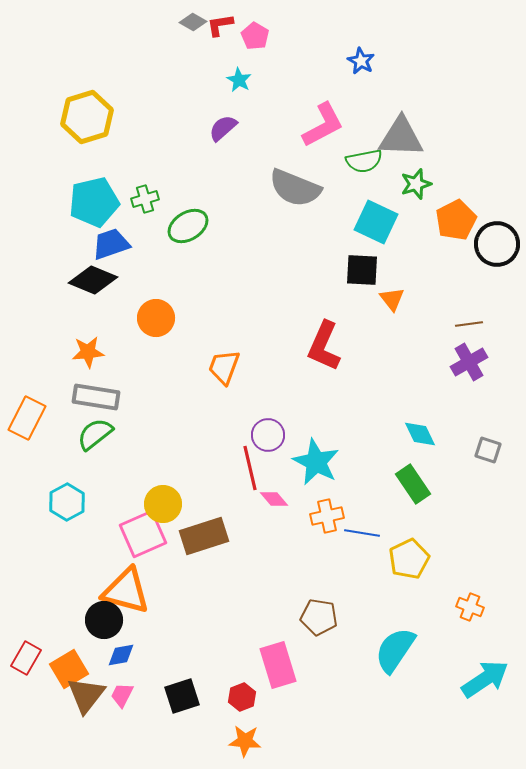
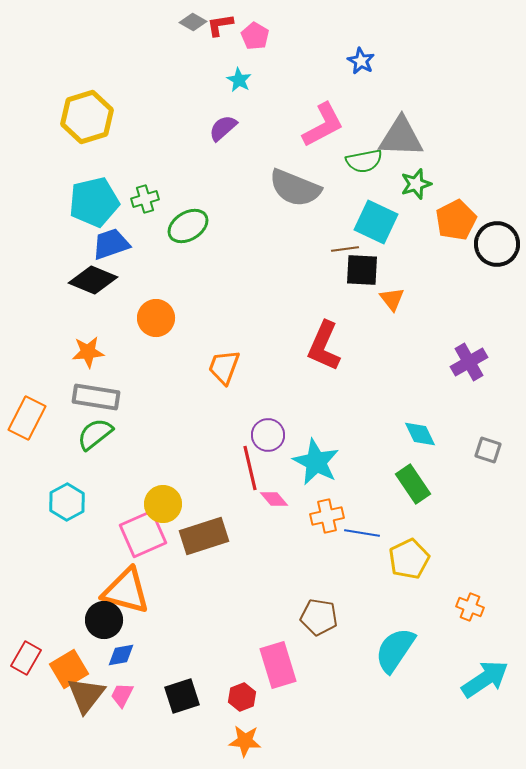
brown line at (469, 324): moved 124 px left, 75 px up
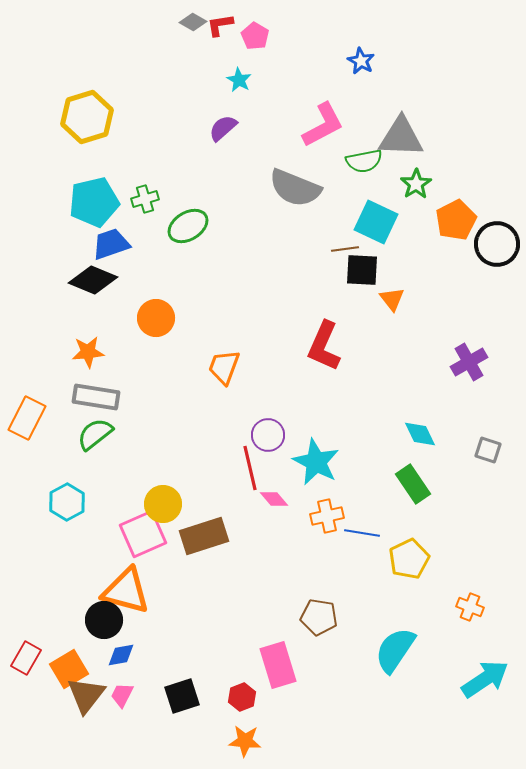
green star at (416, 184): rotated 16 degrees counterclockwise
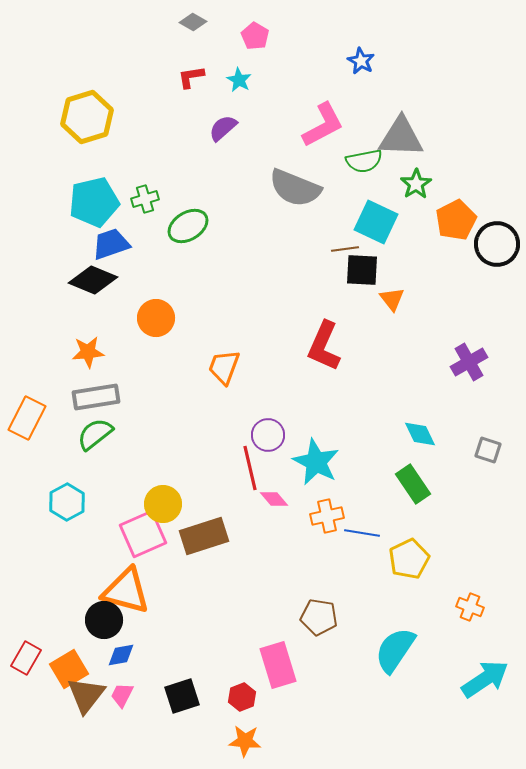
red L-shape at (220, 25): moved 29 px left, 52 px down
gray rectangle at (96, 397): rotated 18 degrees counterclockwise
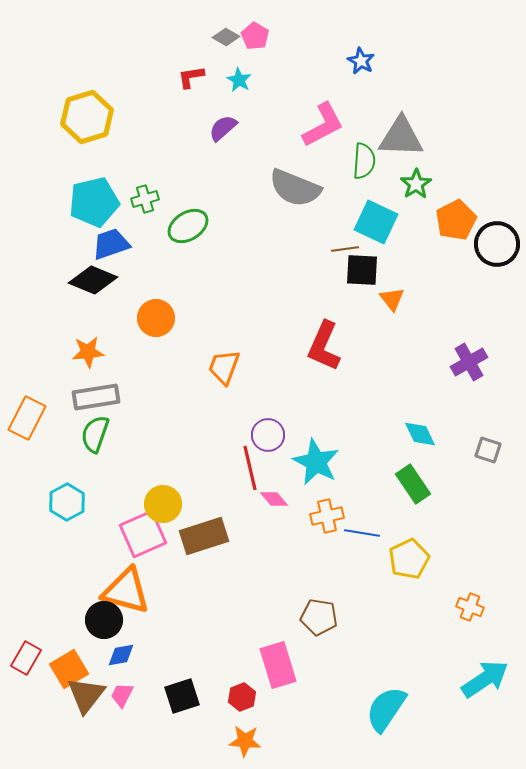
gray diamond at (193, 22): moved 33 px right, 15 px down
green semicircle at (364, 161): rotated 75 degrees counterclockwise
green semicircle at (95, 434): rotated 33 degrees counterclockwise
cyan semicircle at (395, 650): moved 9 px left, 59 px down
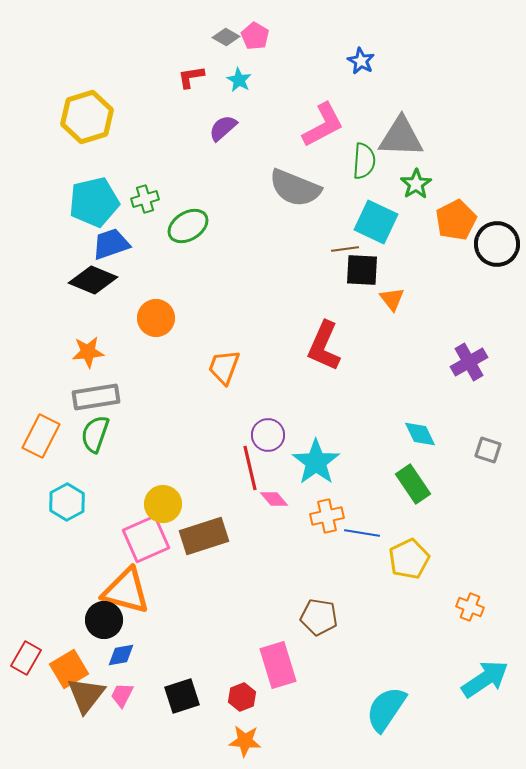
orange rectangle at (27, 418): moved 14 px right, 18 px down
cyan star at (316, 462): rotated 9 degrees clockwise
pink square at (143, 534): moved 3 px right, 5 px down
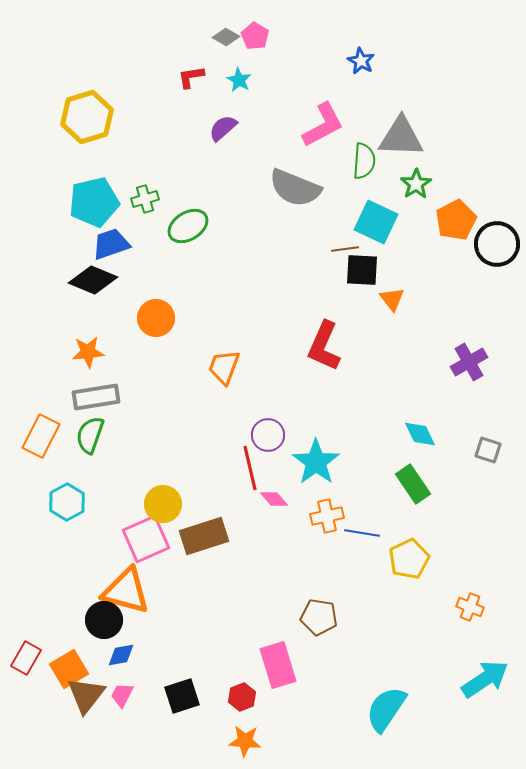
green semicircle at (95, 434): moved 5 px left, 1 px down
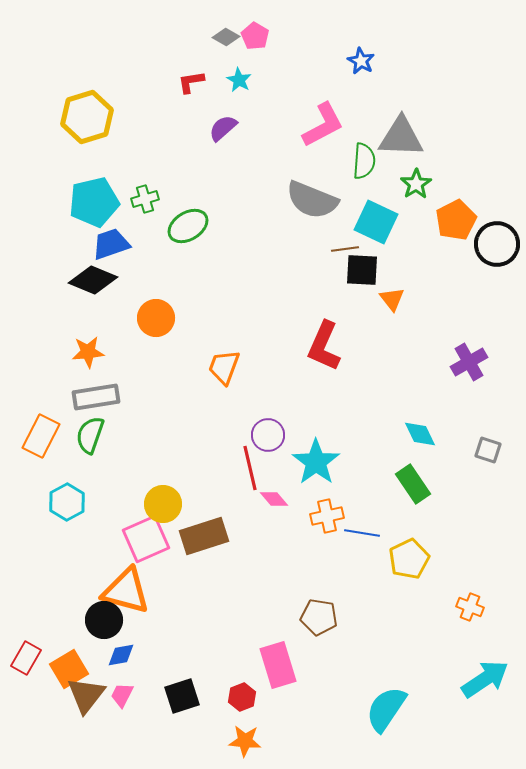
red L-shape at (191, 77): moved 5 px down
gray semicircle at (295, 188): moved 17 px right, 12 px down
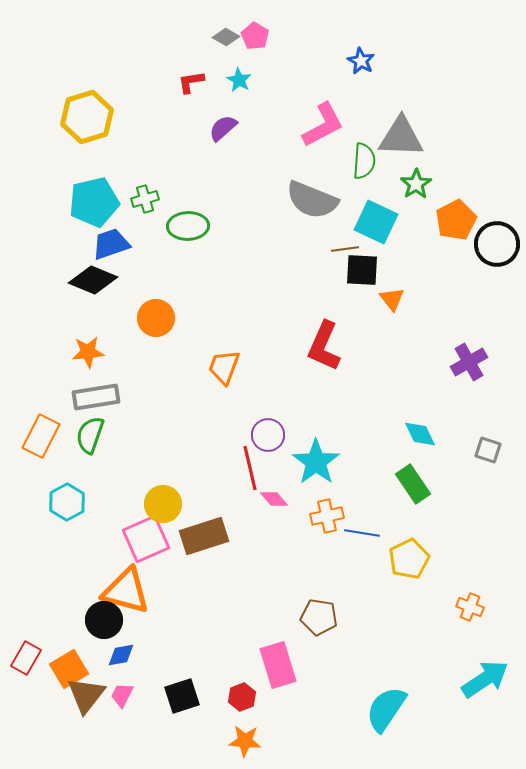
green ellipse at (188, 226): rotated 30 degrees clockwise
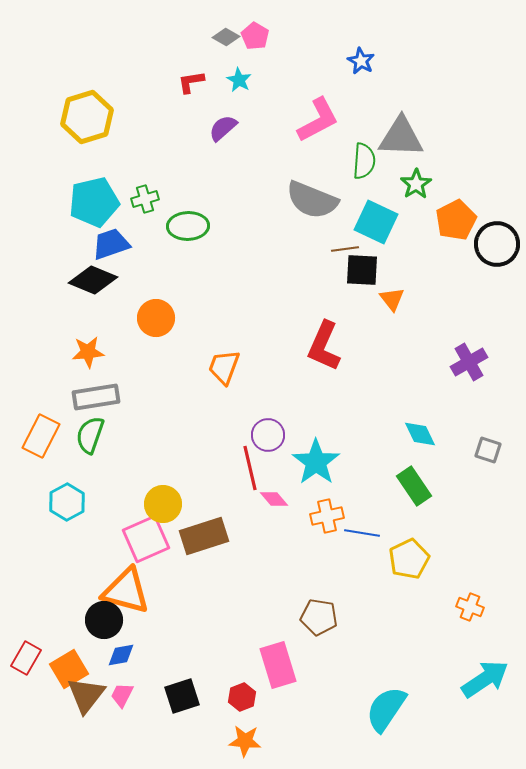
pink L-shape at (323, 125): moved 5 px left, 5 px up
green rectangle at (413, 484): moved 1 px right, 2 px down
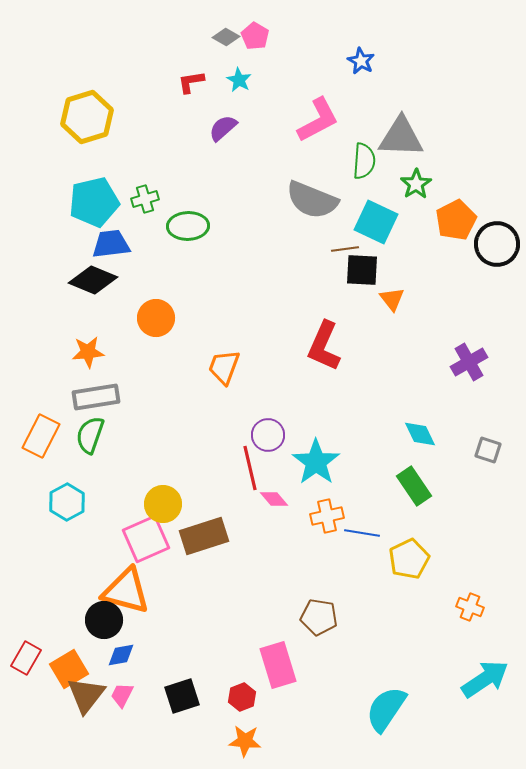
blue trapezoid at (111, 244): rotated 12 degrees clockwise
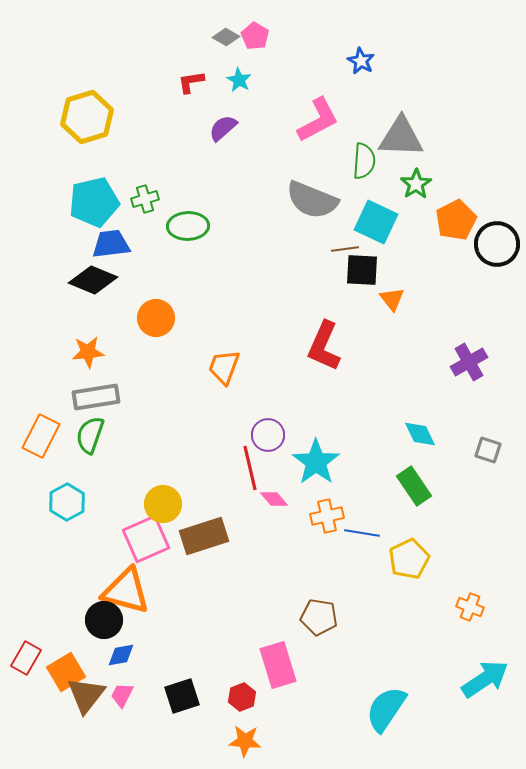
orange square at (69, 669): moved 3 px left, 3 px down
